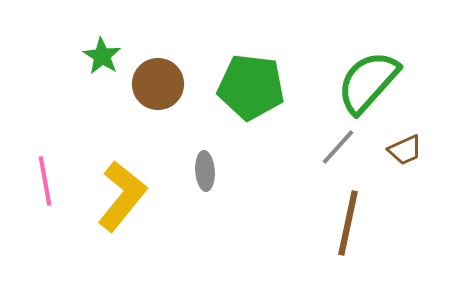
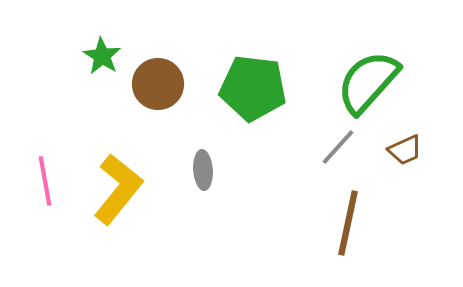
green pentagon: moved 2 px right, 1 px down
gray ellipse: moved 2 px left, 1 px up
yellow L-shape: moved 4 px left, 7 px up
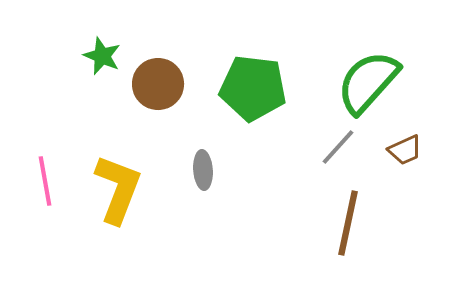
green star: rotated 9 degrees counterclockwise
yellow L-shape: rotated 18 degrees counterclockwise
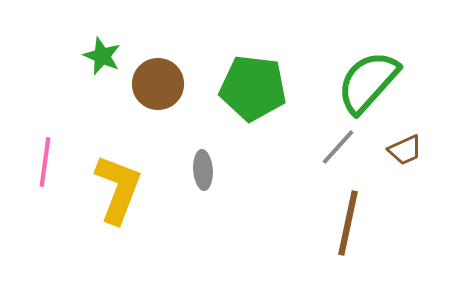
pink line: moved 19 px up; rotated 18 degrees clockwise
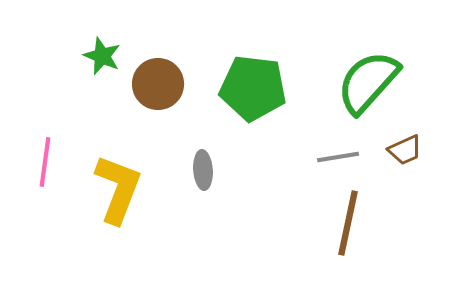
gray line: moved 10 px down; rotated 39 degrees clockwise
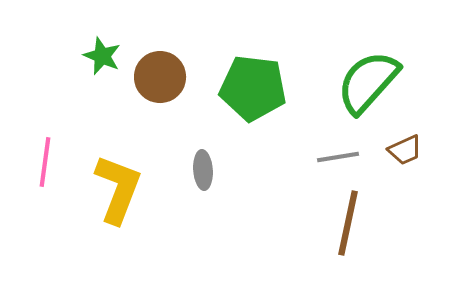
brown circle: moved 2 px right, 7 px up
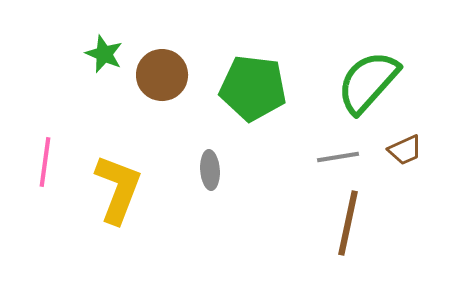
green star: moved 2 px right, 2 px up
brown circle: moved 2 px right, 2 px up
gray ellipse: moved 7 px right
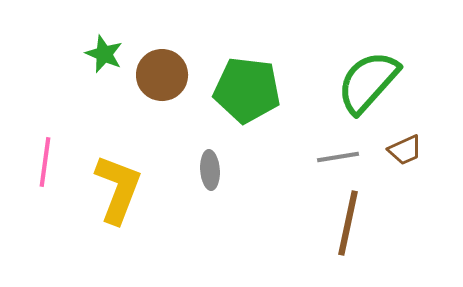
green pentagon: moved 6 px left, 2 px down
